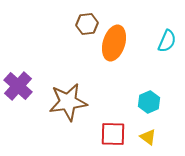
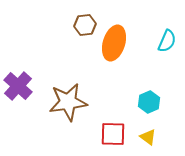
brown hexagon: moved 2 px left, 1 px down
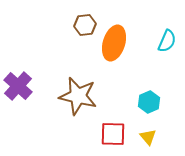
brown star: moved 10 px right, 6 px up; rotated 21 degrees clockwise
yellow triangle: rotated 12 degrees clockwise
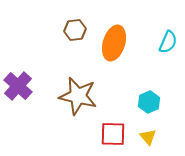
brown hexagon: moved 10 px left, 5 px down
cyan semicircle: moved 1 px right, 1 px down
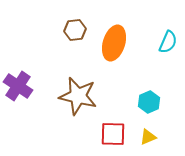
purple cross: rotated 8 degrees counterclockwise
yellow triangle: rotated 48 degrees clockwise
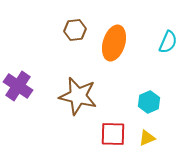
yellow triangle: moved 1 px left, 1 px down
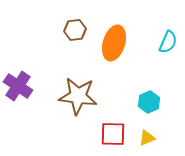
brown star: rotated 6 degrees counterclockwise
